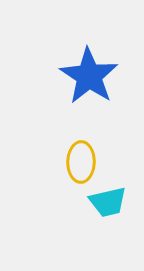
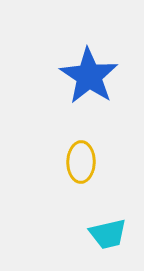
cyan trapezoid: moved 32 px down
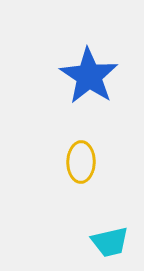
cyan trapezoid: moved 2 px right, 8 px down
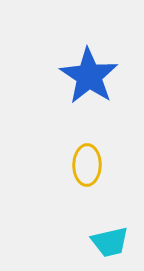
yellow ellipse: moved 6 px right, 3 px down
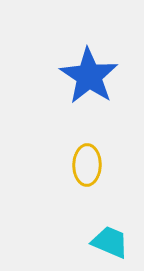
cyan trapezoid: rotated 144 degrees counterclockwise
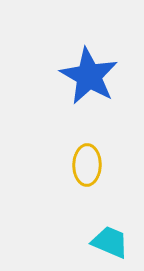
blue star: rotated 4 degrees counterclockwise
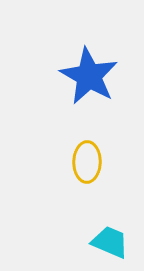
yellow ellipse: moved 3 px up
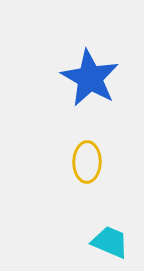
blue star: moved 1 px right, 2 px down
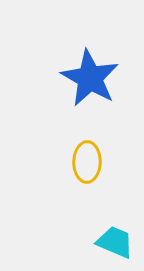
cyan trapezoid: moved 5 px right
